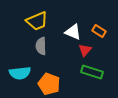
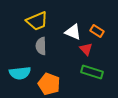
orange rectangle: moved 2 px left
red triangle: moved 1 px right, 1 px up; rotated 24 degrees counterclockwise
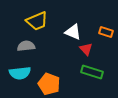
orange rectangle: moved 9 px right, 1 px down; rotated 16 degrees counterclockwise
gray semicircle: moved 15 px left; rotated 84 degrees clockwise
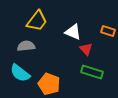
yellow trapezoid: rotated 30 degrees counterclockwise
orange rectangle: moved 2 px right, 1 px up
cyan semicircle: rotated 45 degrees clockwise
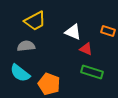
yellow trapezoid: moved 2 px left; rotated 25 degrees clockwise
red triangle: rotated 24 degrees counterclockwise
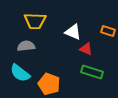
yellow trapezoid: rotated 30 degrees clockwise
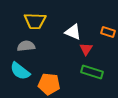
orange rectangle: moved 1 px down
red triangle: rotated 40 degrees clockwise
cyan semicircle: moved 2 px up
orange pentagon: rotated 15 degrees counterclockwise
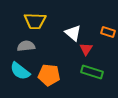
white triangle: moved 1 px down; rotated 18 degrees clockwise
orange pentagon: moved 9 px up
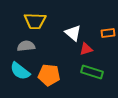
orange rectangle: moved 1 px down; rotated 24 degrees counterclockwise
red triangle: rotated 40 degrees clockwise
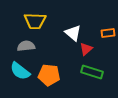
red triangle: rotated 24 degrees counterclockwise
